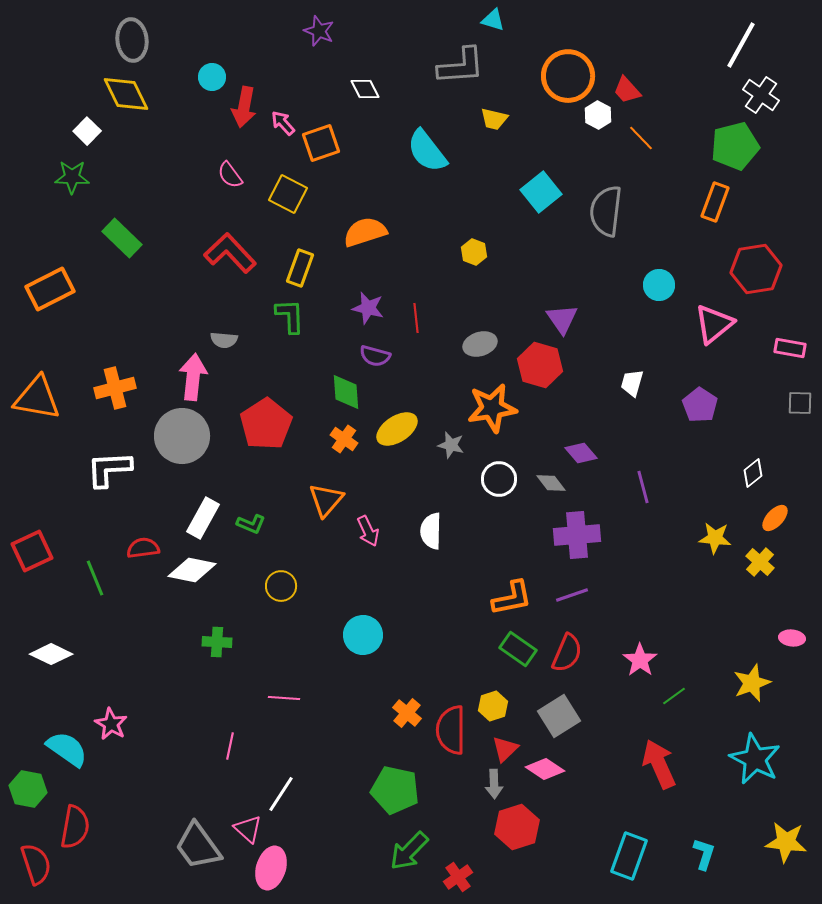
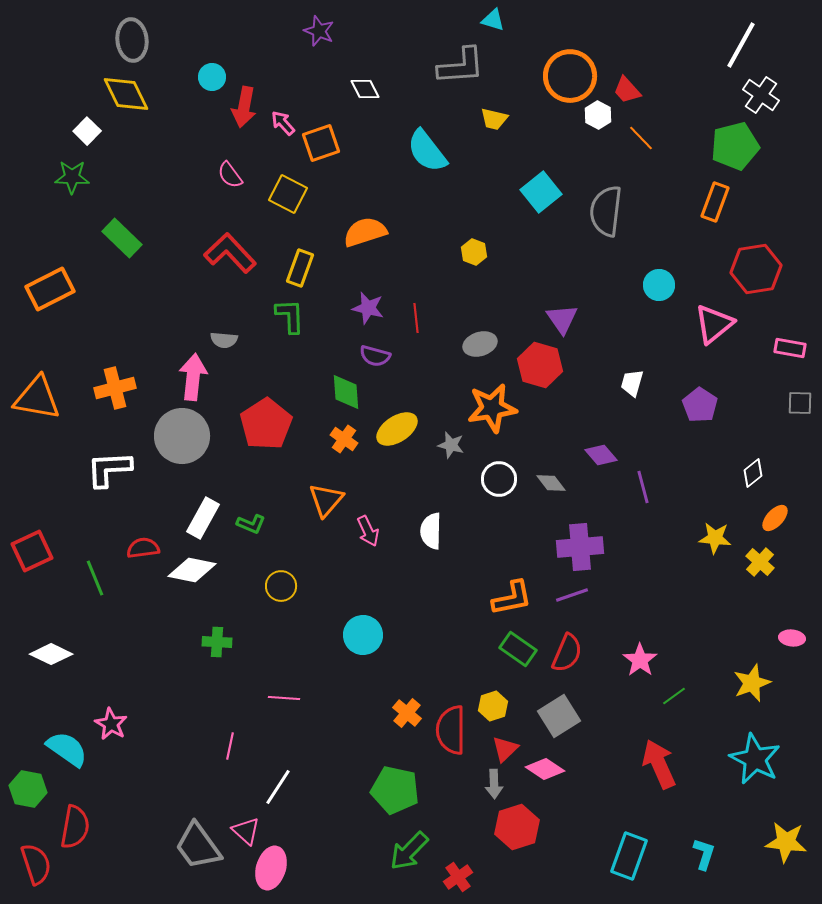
orange circle at (568, 76): moved 2 px right
purple diamond at (581, 453): moved 20 px right, 2 px down
purple cross at (577, 535): moved 3 px right, 12 px down
white line at (281, 794): moved 3 px left, 7 px up
pink triangle at (248, 829): moved 2 px left, 2 px down
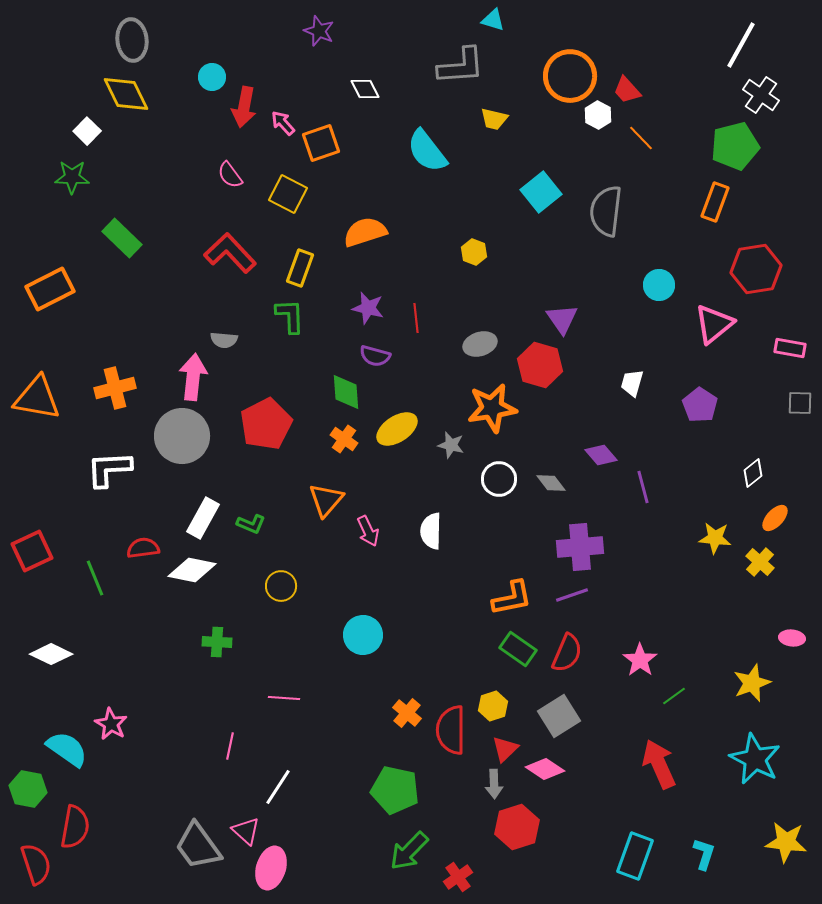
red pentagon at (266, 424): rotated 6 degrees clockwise
cyan rectangle at (629, 856): moved 6 px right
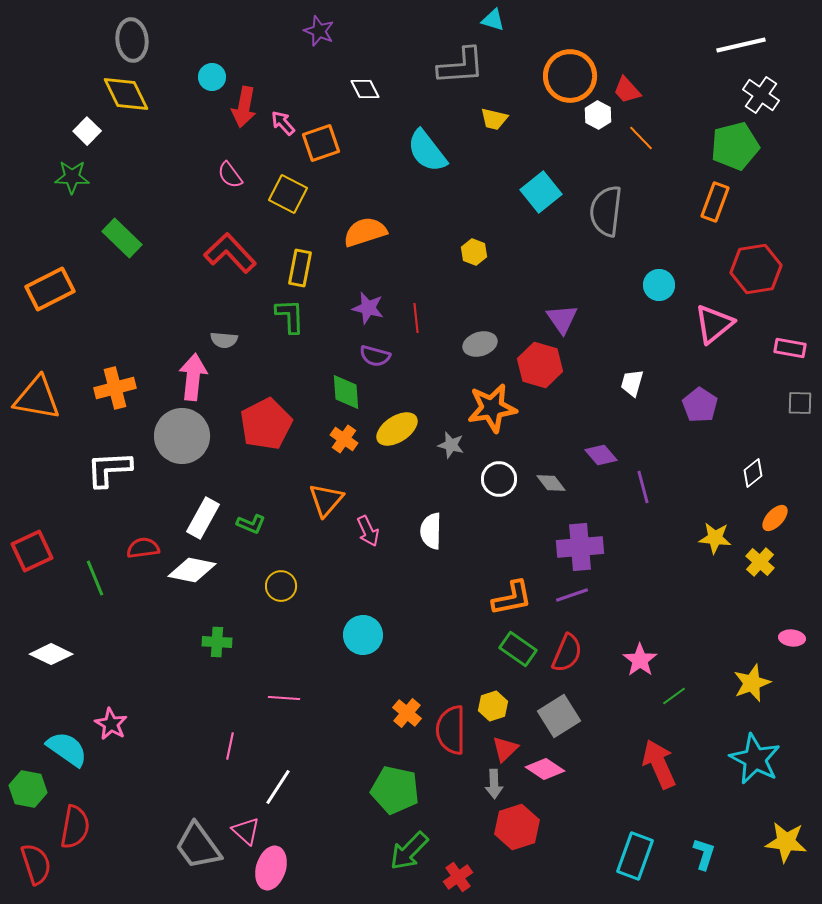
white line at (741, 45): rotated 48 degrees clockwise
yellow rectangle at (300, 268): rotated 9 degrees counterclockwise
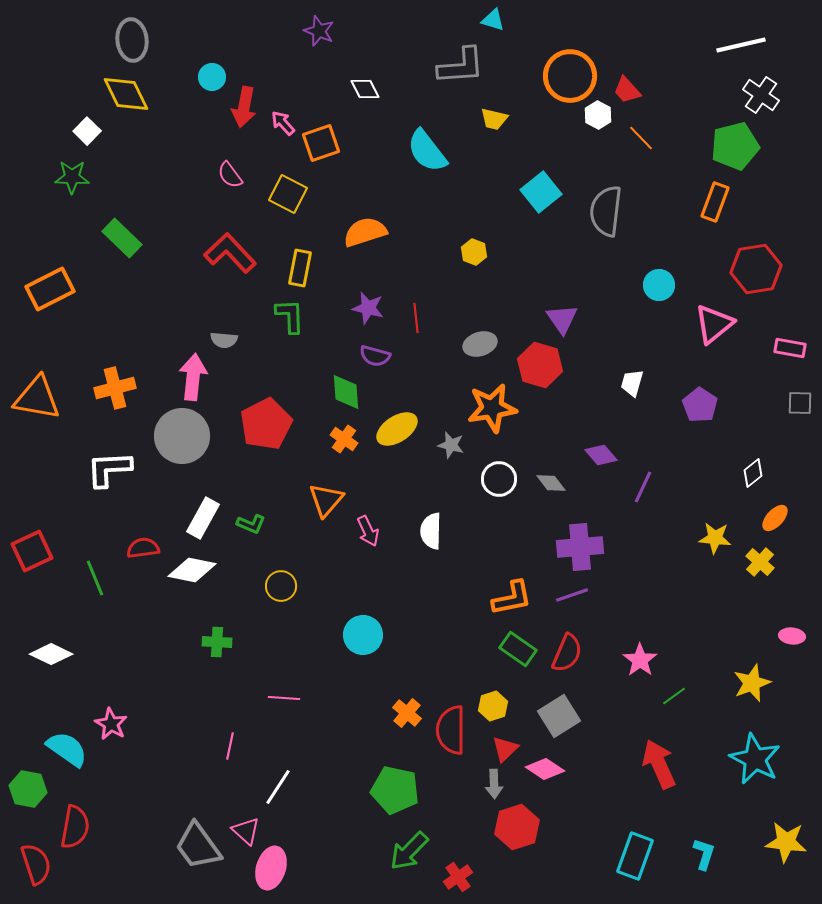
purple line at (643, 487): rotated 40 degrees clockwise
pink ellipse at (792, 638): moved 2 px up
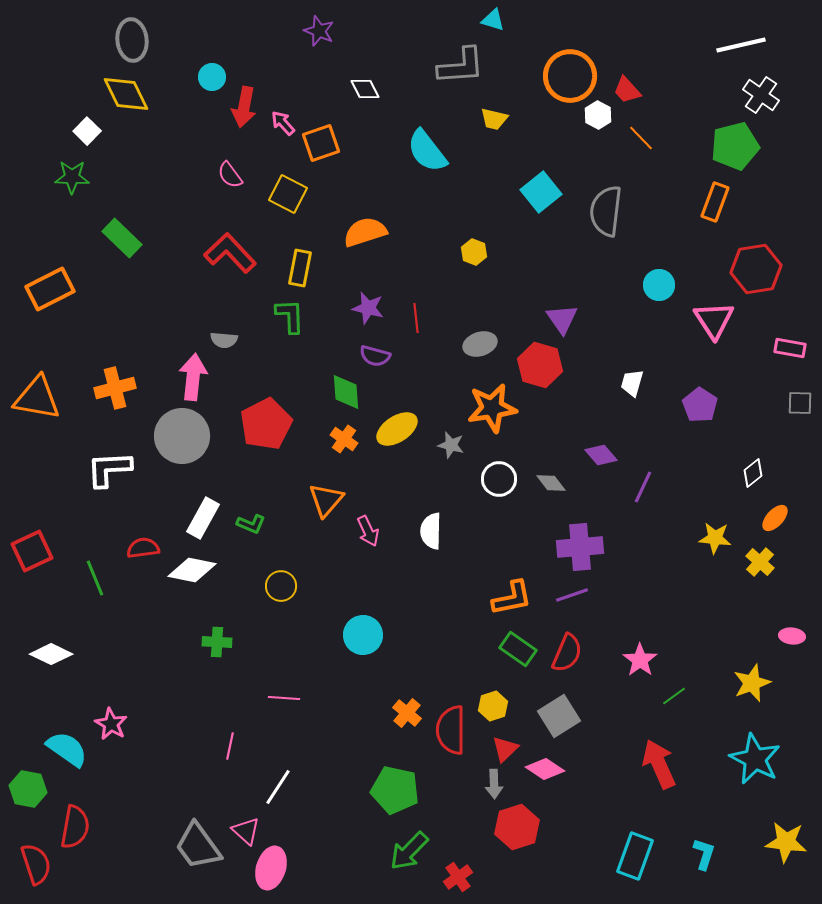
pink triangle at (714, 324): moved 4 px up; rotated 24 degrees counterclockwise
